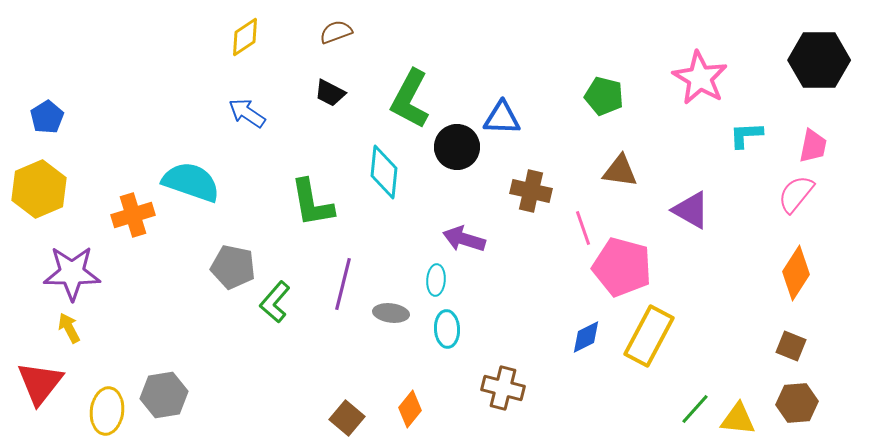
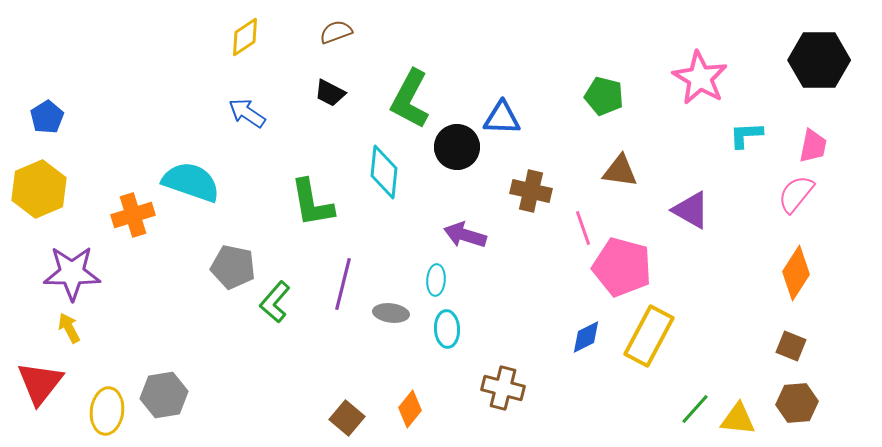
purple arrow at (464, 239): moved 1 px right, 4 px up
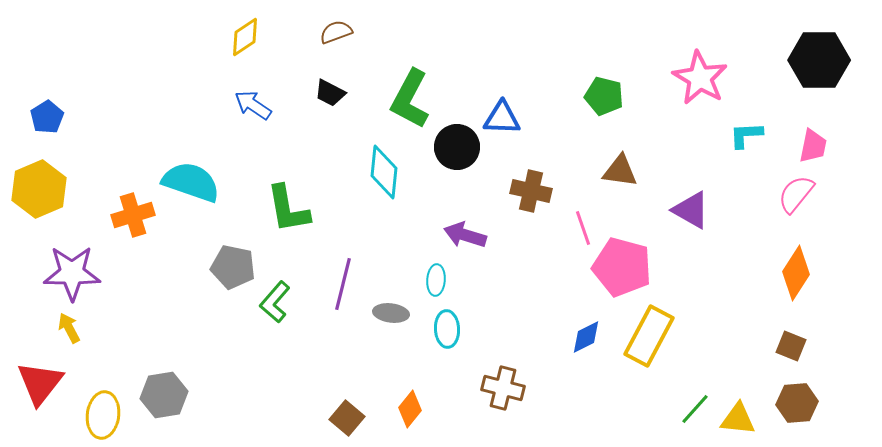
blue arrow at (247, 113): moved 6 px right, 8 px up
green L-shape at (312, 203): moved 24 px left, 6 px down
yellow ellipse at (107, 411): moved 4 px left, 4 px down
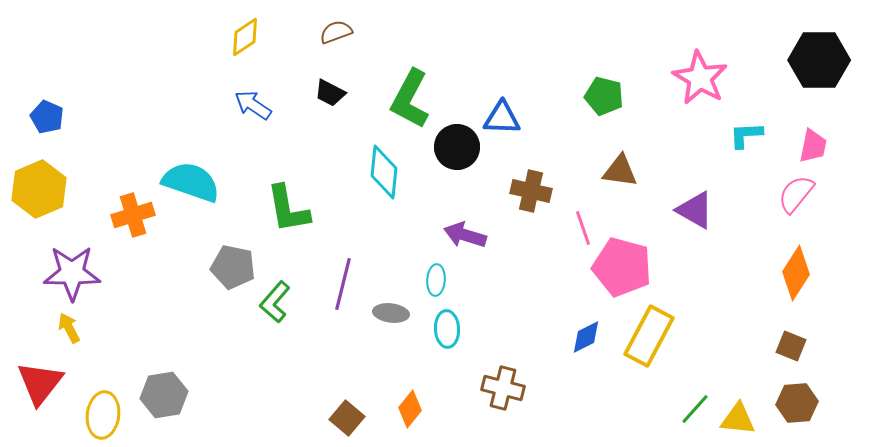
blue pentagon at (47, 117): rotated 16 degrees counterclockwise
purple triangle at (691, 210): moved 4 px right
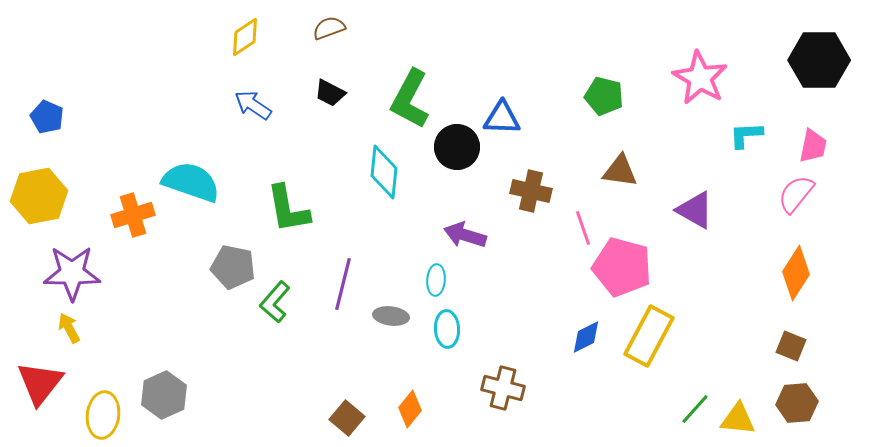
brown semicircle at (336, 32): moved 7 px left, 4 px up
yellow hexagon at (39, 189): moved 7 px down; rotated 12 degrees clockwise
gray ellipse at (391, 313): moved 3 px down
gray hexagon at (164, 395): rotated 15 degrees counterclockwise
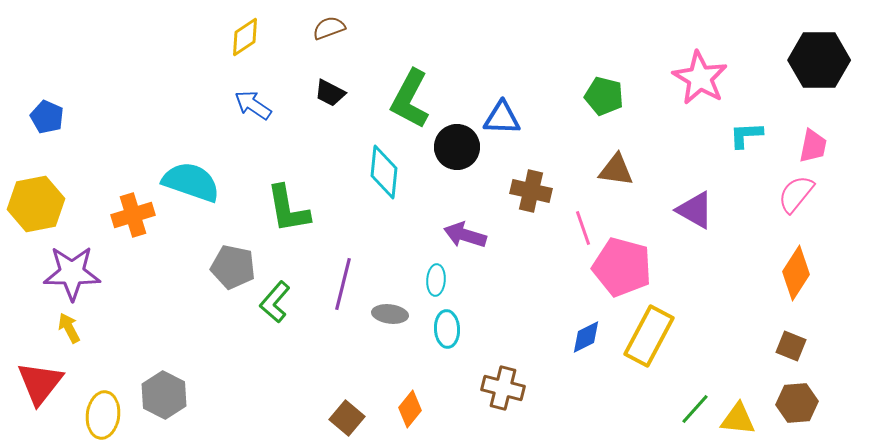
brown triangle at (620, 171): moved 4 px left, 1 px up
yellow hexagon at (39, 196): moved 3 px left, 8 px down
gray ellipse at (391, 316): moved 1 px left, 2 px up
gray hexagon at (164, 395): rotated 9 degrees counterclockwise
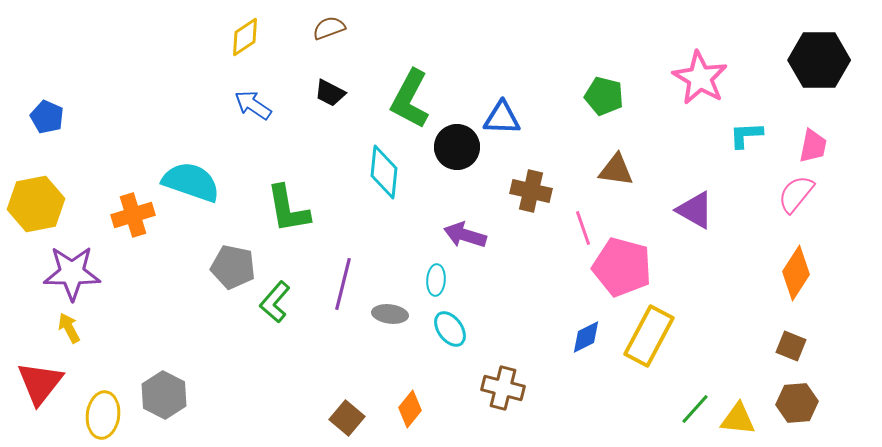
cyan ellipse at (447, 329): moved 3 px right; rotated 33 degrees counterclockwise
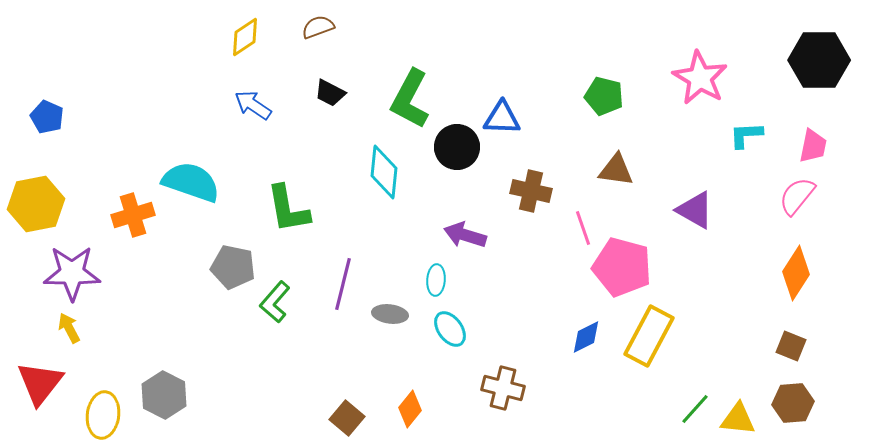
brown semicircle at (329, 28): moved 11 px left, 1 px up
pink semicircle at (796, 194): moved 1 px right, 2 px down
brown hexagon at (797, 403): moved 4 px left
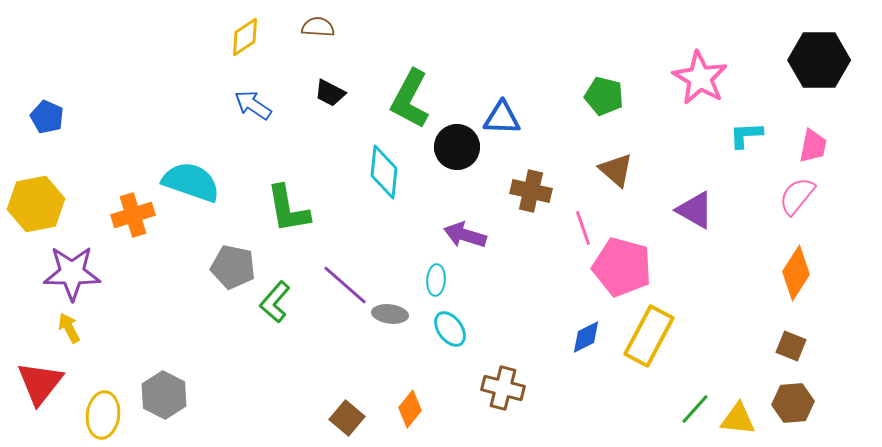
brown semicircle at (318, 27): rotated 24 degrees clockwise
brown triangle at (616, 170): rotated 33 degrees clockwise
purple line at (343, 284): moved 2 px right, 1 px down; rotated 63 degrees counterclockwise
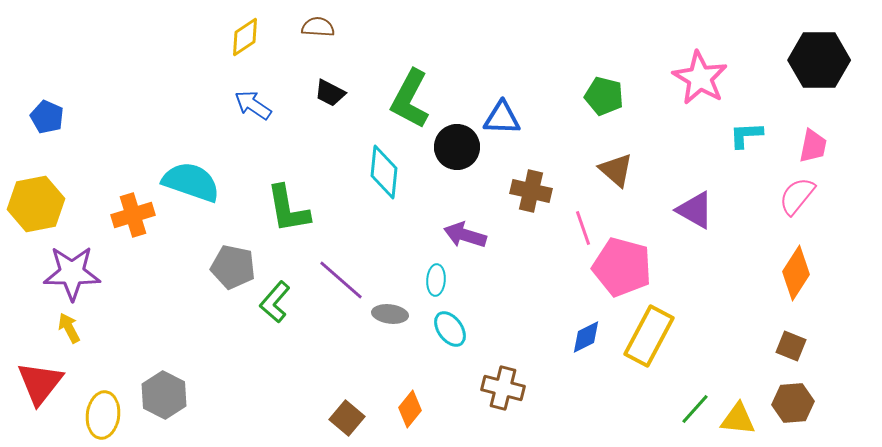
purple line at (345, 285): moved 4 px left, 5 px up
